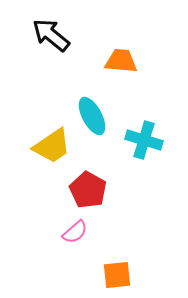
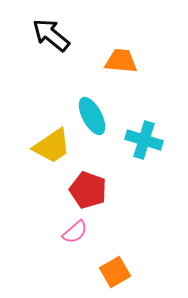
red pentagon: rotated 9 degrees counterclockwise
orange square: moved 2 px left, 3 px up; rotated 24 degrees counterclockwise
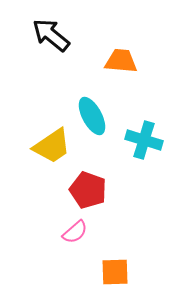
orange square: rotated 28 degrees clockwise
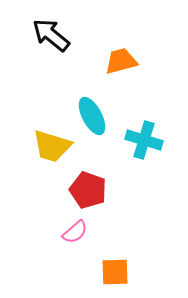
orange trapezoid: rotated 20 degrees counterclockwise
yellow trapezoid: rotated 51 degrees clockwise
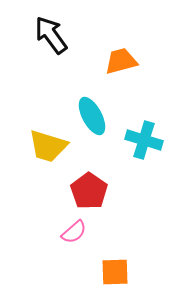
black arrow: rotated 15 degrees clockwise
yellow trapezoid: moved 4 px left
red pentagon: moved 1 px right, 1 px down; rotated 15 degrees clockwise
pink semicircle: moved 1 px left
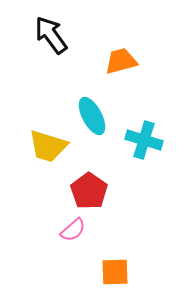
pink semicircle: moved 1 px left, 2 px up
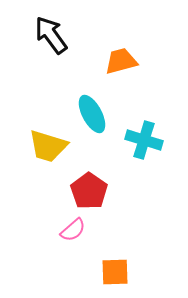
cyan ellipse: moved 2 px up
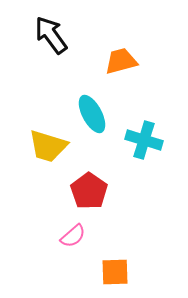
pink semicircle: moved 6 px down
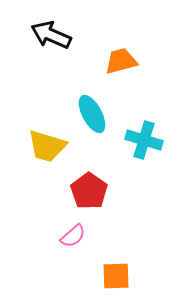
black arrow: rotated 30 degrees counterclockwise
yellow trapezoid: moved 1 px left
orange square: moved 1 px right, 4 px down
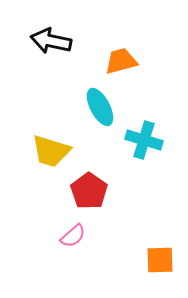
black arrow: moved 6 px down; rotated 12 degrees counterclockwise
cyan ellipse: moved 8 px right, 7 px up
yellow trapezoid: moved 4 px right, 5 px down
orange square: moved 44 px right, 16 px up
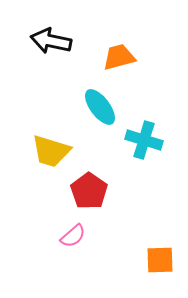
orange trapezoid: moved 2 px left, 4 px up
cyan ellipse: rotated 9 degrees counterclockwise
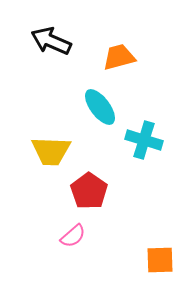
black arrow: rotated 12 degrees clockwise
yellow trapezoid: rotated 15 degrees counterclockwise
